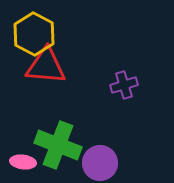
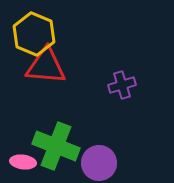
yellow hexagon: rotated 6 degrees counterclockwise
purple cross: moved 2 px left
green cross: moved 2 px left, 1 px down
purple circle: moved 1 px left
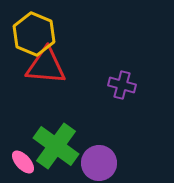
purple cross: rotated 32 degrees clockwise
green cross: rotated 15 degrees clockwise
pink ellipse: rotated 40 degrees clockwise
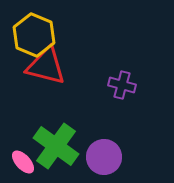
yellow hexagon: moved 1 px down
red triangle: rotated 9 degrees clockwise
purple circle: moved 5 px right, 6 px up
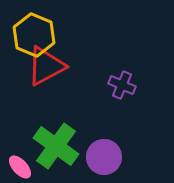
red triangle: rotated 42 degrees counterclockwise
purple cross: rotated 8 degrees clockwise
pink ellipse: moved 3 px left, 5 px down
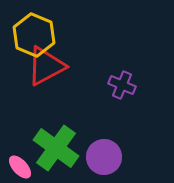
green cross: moved 2 px down
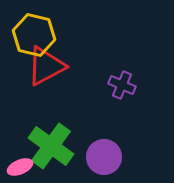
yellow hexagon: rotated 9 degrees counterclockwise
green cross: moved 5 px left, 2 px up
pink ellipse: rotated 70 degrees counterclockwise
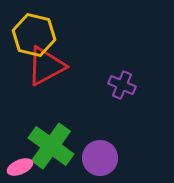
purple circle: moved 4 px left, 1 px down
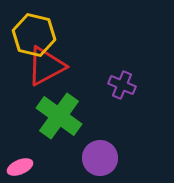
green cross: moved 8 px right, 30 px up
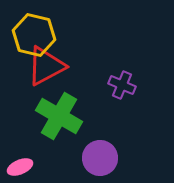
green cross: rotated 6 degrees counterclockwise
